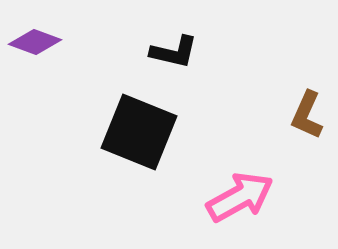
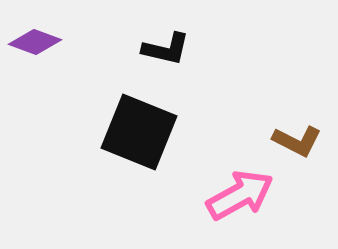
black L-shape: moved 8 px left, 3 px up
brown L-shape: moved 10 px left, 26 px down; rotated 87 degrees counterclockwise
pink arrow: moved 2 px up
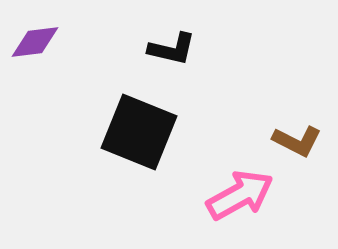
purple diamond: rotated 27 degrees counterclockwise
black L-shape: moved 6 px right
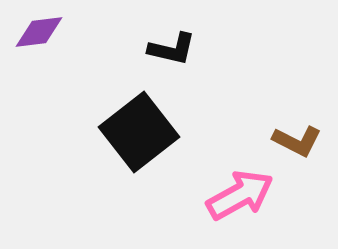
purple diamond: moved 4 px right, 10 px up
black square: rotated 30 degrees clockwise
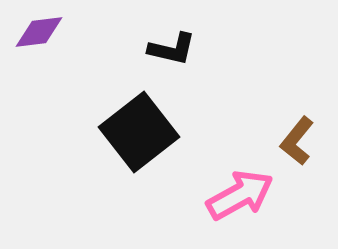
brown L-shape: rotated 102 degrees clockwise
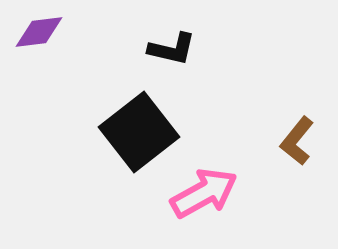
pink arrow: moved 36 px left, 2 px up
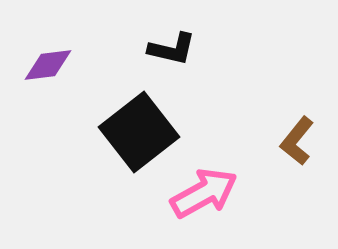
purple diamond: moved 9 px right, 33 px down
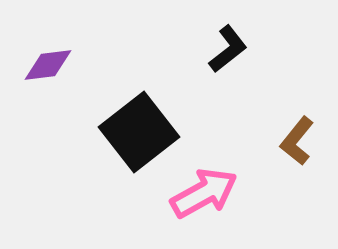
black L-shape: moved 56 px right; rotated 51 degrees counterclockwise
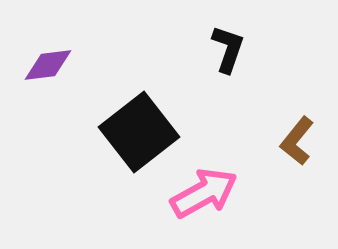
black L-shape: rotated 33 degrees counterclockwise
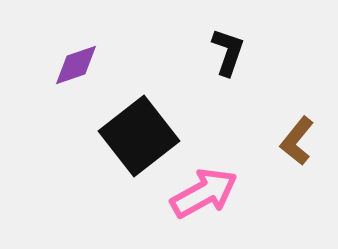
black L-shape: moved 3 px down
purple diamond: moved 28 px right; rotated 12 degrees counterclockwise
black square: moved 4 px down
